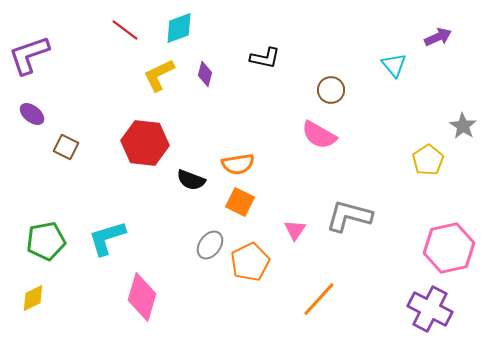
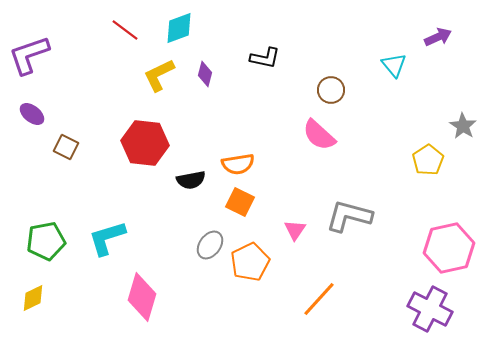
pink semicircle: rotated 12 degrees clockwise
black semicircle: rotated 32 degrees counterclockwise
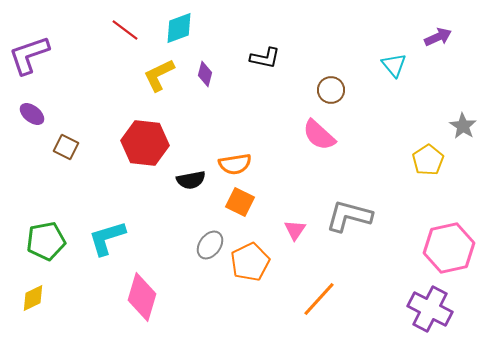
orange semicircle: moved 3 px left
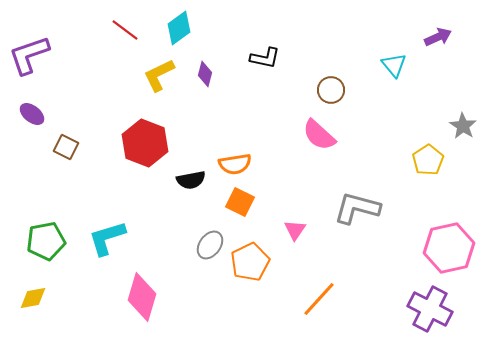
cyan diamond: rotated 16 degrees counterclockwise
red hexagon: rotated 15 degrees clockwise
gray L-shape: moved 8 px right, 8 px up
yellow diamond: rotated 16 degrees clockwise
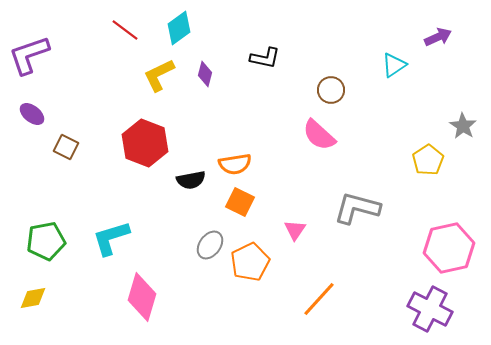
cyan triangle: rotated 36 degrees clockwise
cyan L-shape: moved 4 px right
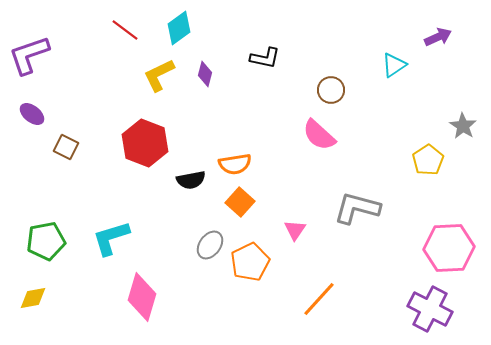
orange square: rotated 16 degrees clockwise
pink hexagon: rotated 9 degrees clockwise
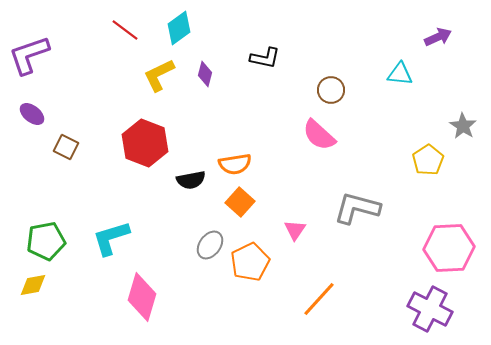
cyan triangle: moved 6 px right, 9 px down; rotated 40 degrees clockwise
yellow diamond: moved 13 px up
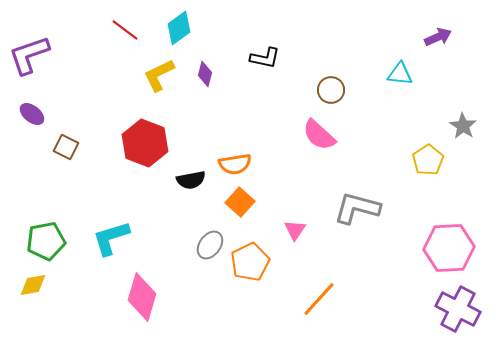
purple cross: moved 28 px right
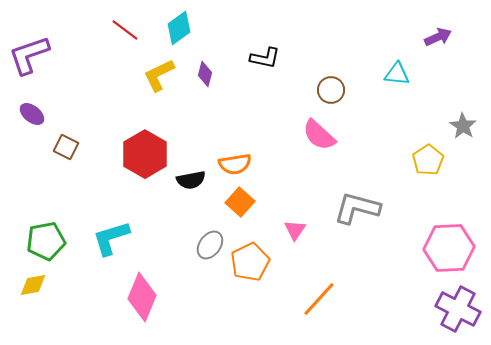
cyan triangle: moved 3 px left
red hexagon: moved 11 px down; rotated 9 degrees clockwise
pink diamond: rotated 6 degrees clockwise
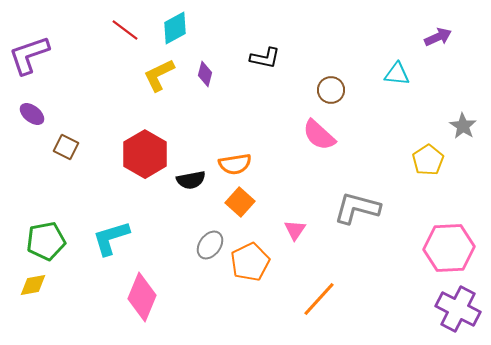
cyan diamond: moved 4 px left; rotated 8 degrees clockwise
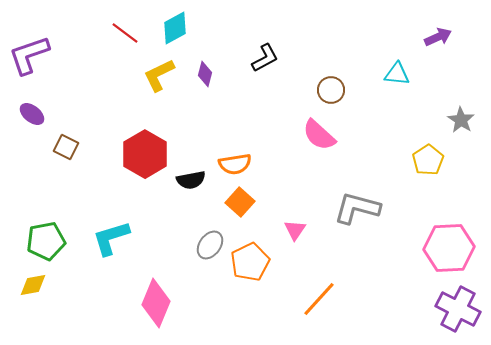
red line: moved 3 px down
black L-shape: rotated 40 degrees counterclockwise
gray star: moved 2 px left, 6 px up
pink diamond: moved 14 px right, 6 px down
